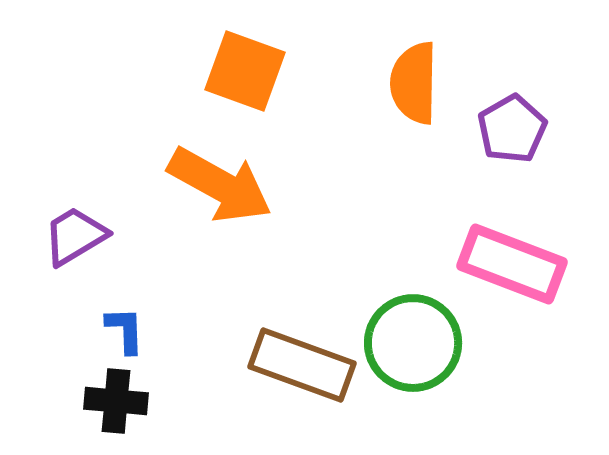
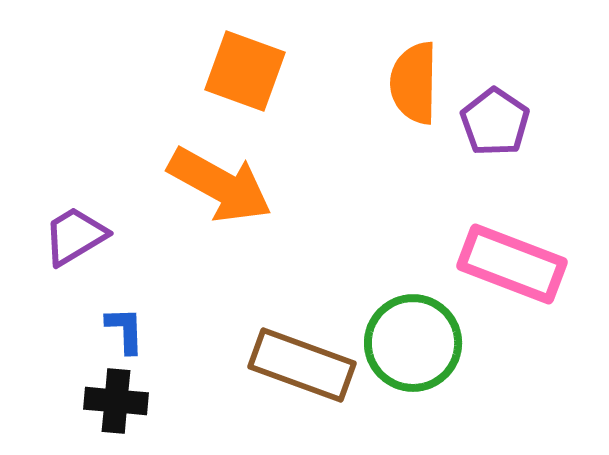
purple pentagon: moved 17 px left, 7 px up; rotated 8 degrees counterclockwise
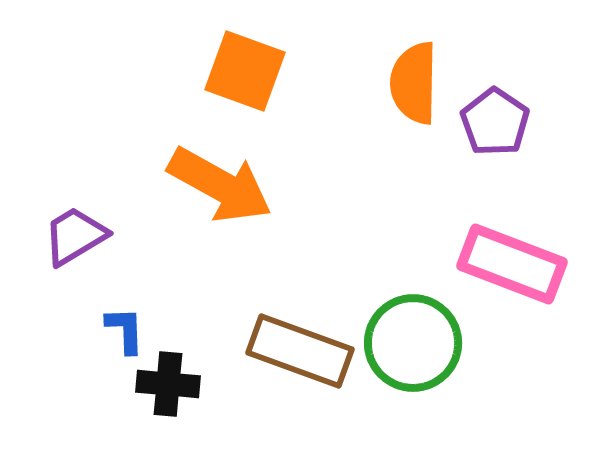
brown rectangle: moved 2 px left, 14 px up
black cross: moved 52 px right, 17 px up
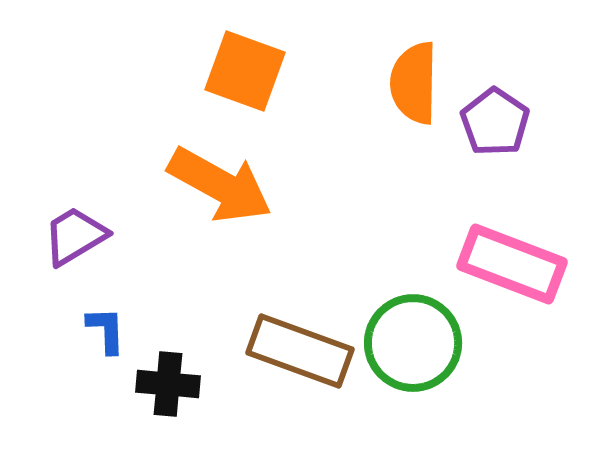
blue L-shape: moved 19 px left
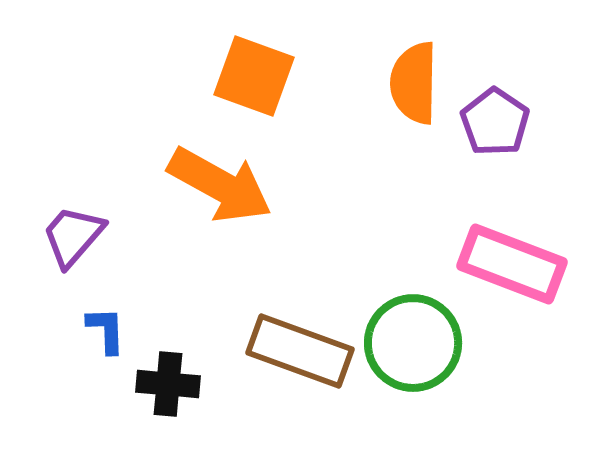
orange square: moved 9 px right, 5 px down
purple trapezoid: moved 2 px left; rotated 18 degrees counterclockwise
